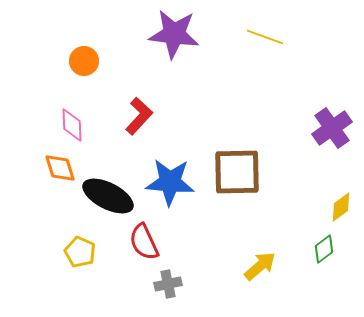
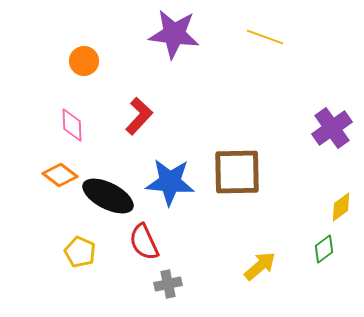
orange diamond: moved 7 px down; rotated 36 degrees counterclockwise
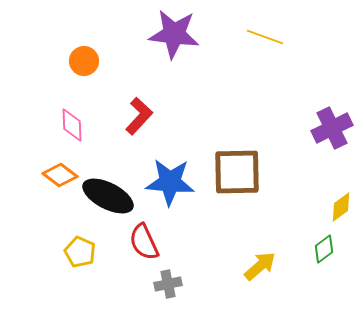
purple cross: rotated 9 degrees clockwise
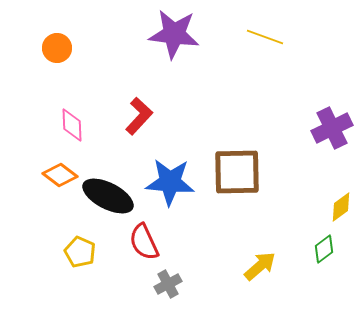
orange circle: moved 27 px left, 13 px up
gray cross: rotated 16 degrees counterclockwise
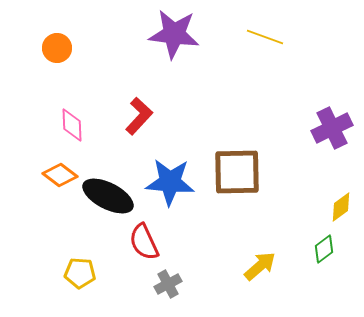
yellow pentagon: moved 21 px down; rotated 20 degrees counterclockwise
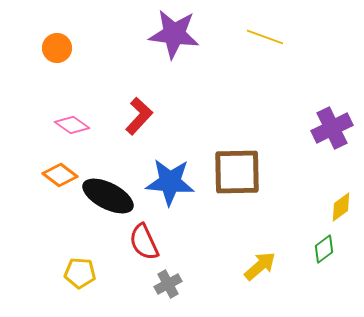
pink diamond: rotated 52 degrees counterclockwise
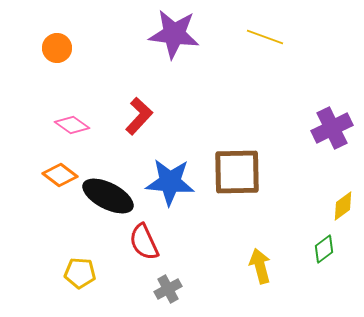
yellow diamond: moved 2 px right, 1 px up
yellow arrow: rotated 64 degrees counterclockwise
gray cross: moved 5 px down
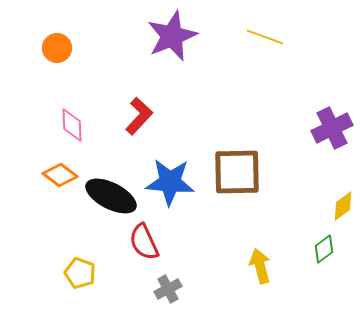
purple star: moved 2 px left, 2 px down; rotated 30 degrees counterclockwise
pink diamond: rotated 52 degrees clockwise
black ellipse: moved 3 px right
yellow pentagon: rotated 16 degrees clockwise
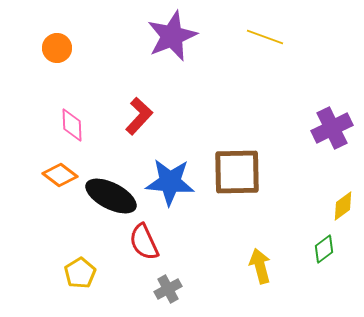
yellow pentagon: rotated 20 degrees clockwise
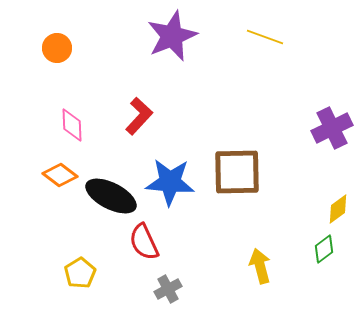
yellow diamond: moved 5 px left, 3 px down
